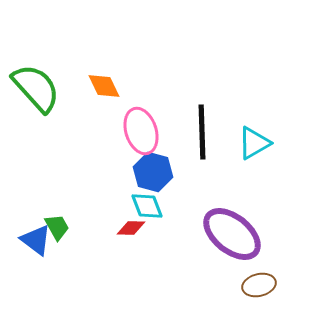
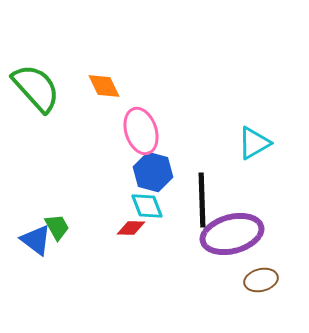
black line: moved 68 px down
purple ellipse: rotated 54 degrees counterclockwise
brown ellipse: moved 2 px right, 5 px up
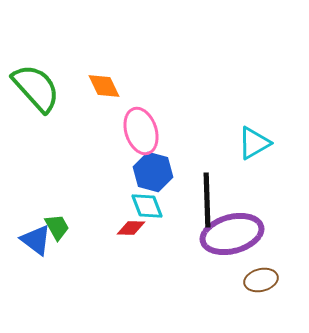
black line: moved 5 px right
